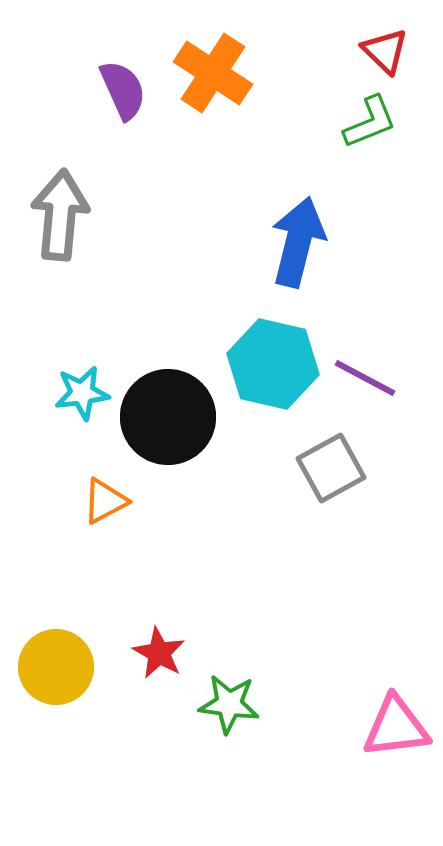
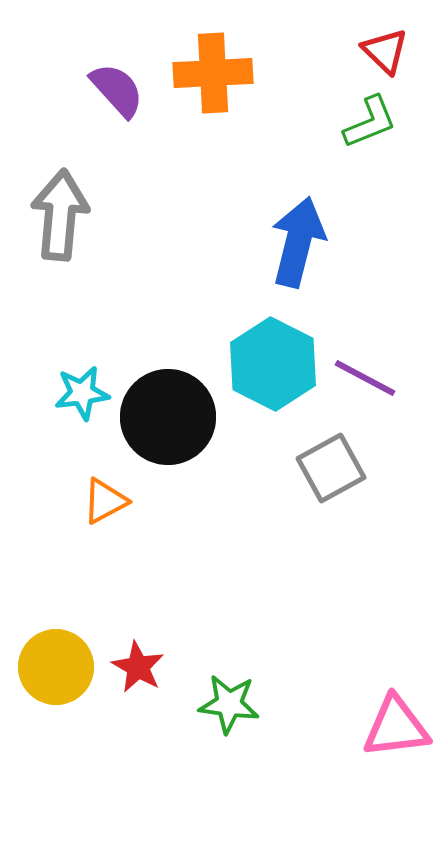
orange cross: rotated 36 degrees counterclockwise
purple semicircle: moved 6 px left; rotated 18 degrees counterclockwise
cyan hexagon: rotated 14 degrees clockwise
red star: moved 21 px left, 14 px down
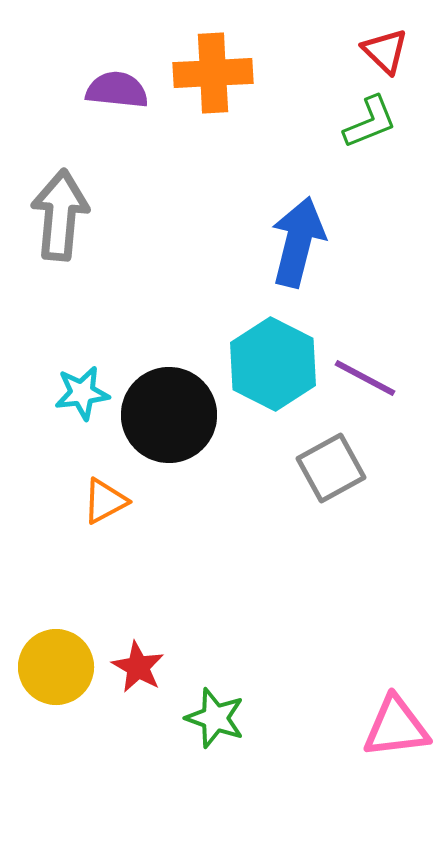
purple semicircle: rotated 42 degrees counterclockwise
black circle: moved 1 px right, 2 px up
green star: moved 14 px left, 14 px down; rotated 12 degrees clockwise
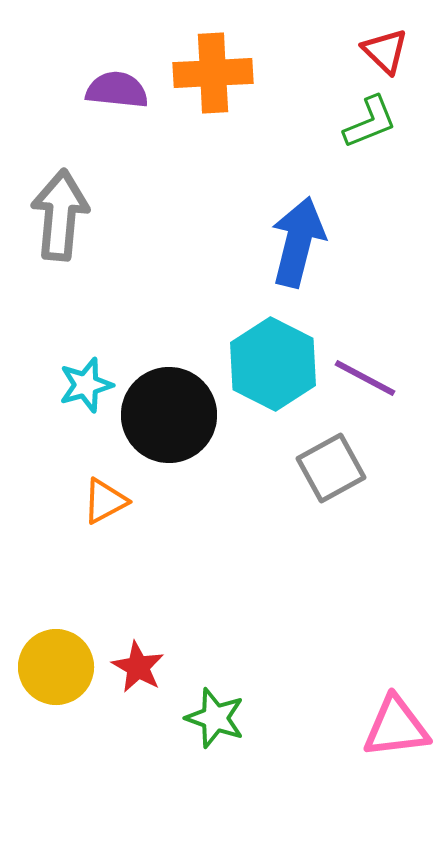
cyan star: moved 4 px right, 8 px up; rotated 8 degrees counterclockwise
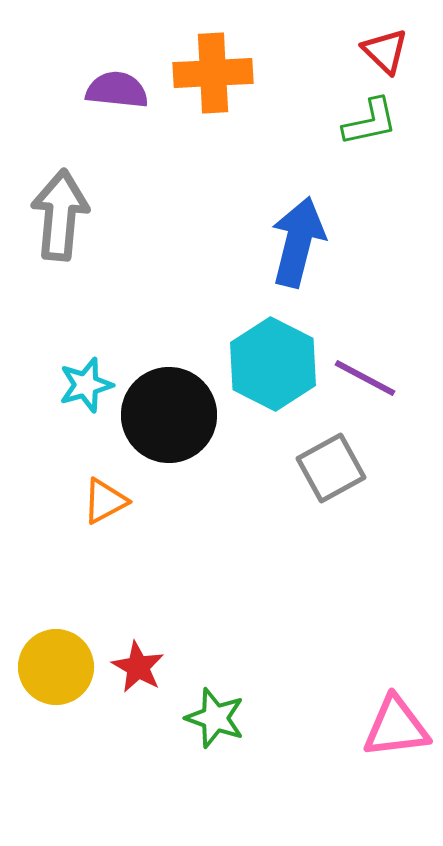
green L-shape: rotated 10 degrees clockwise
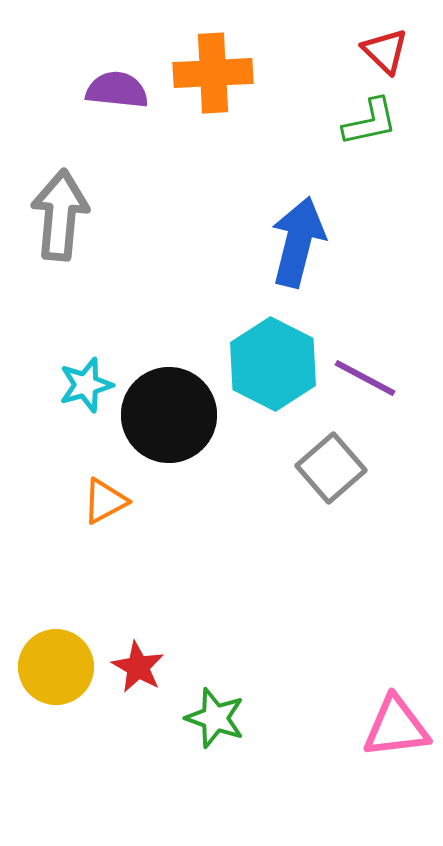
gray square: rotated 12 degrees counterclockwise
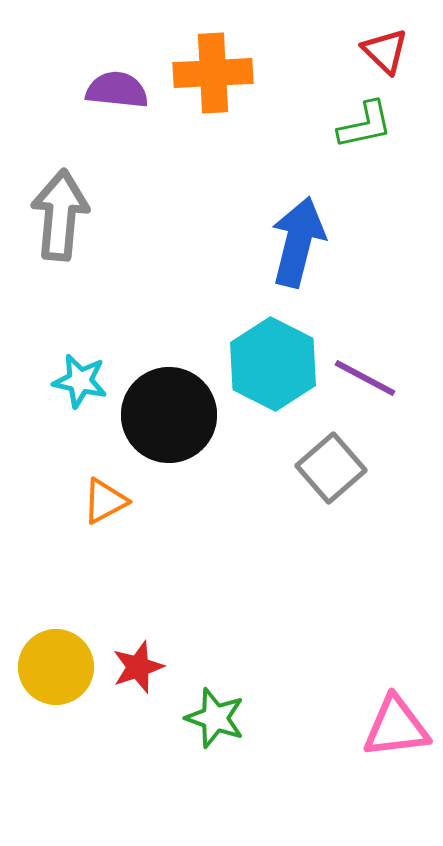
green L-shape: moved 5 px left, 3 px down
cyan star: moved 6 px left, 4 px up; rotated 28 degrees clockwise
red star: rotated 24 degrees clockwise
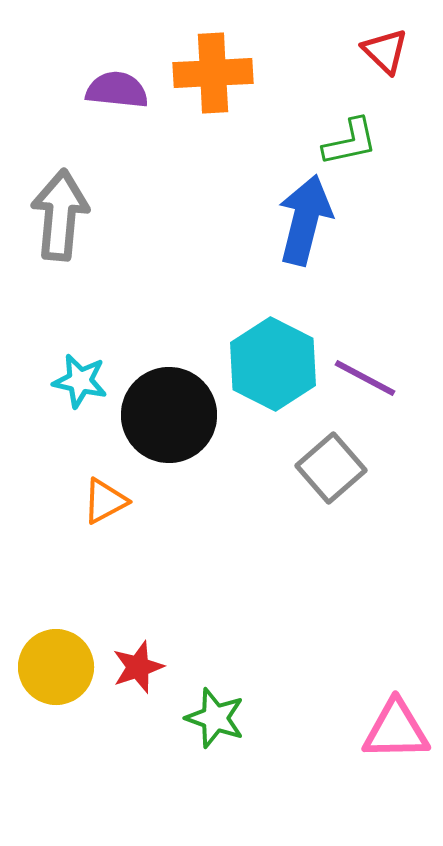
green L-shape: moved 15 px left, 17 px down
blue arrow: moved 7 px right, 22 px up
pink triangle: moved 3 px down; rotated 6 degrees clockwise
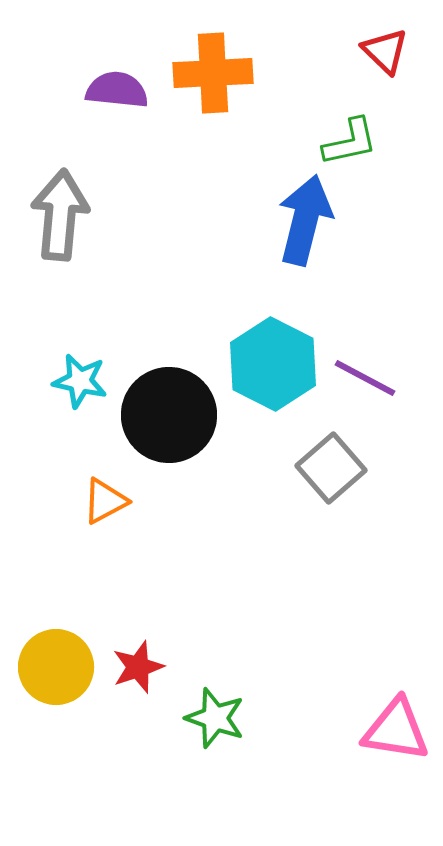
pink triangle: rotated 10 degrees clockwise
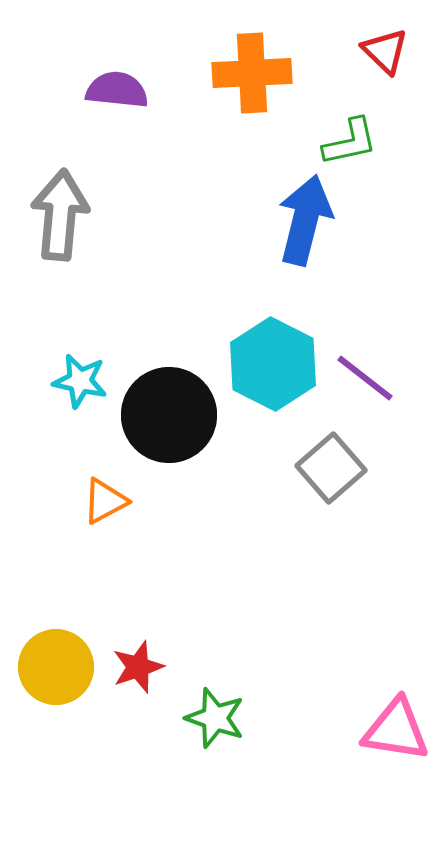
orange cross: moved 39 px right
purple line: rotated 10 degrees clockwise
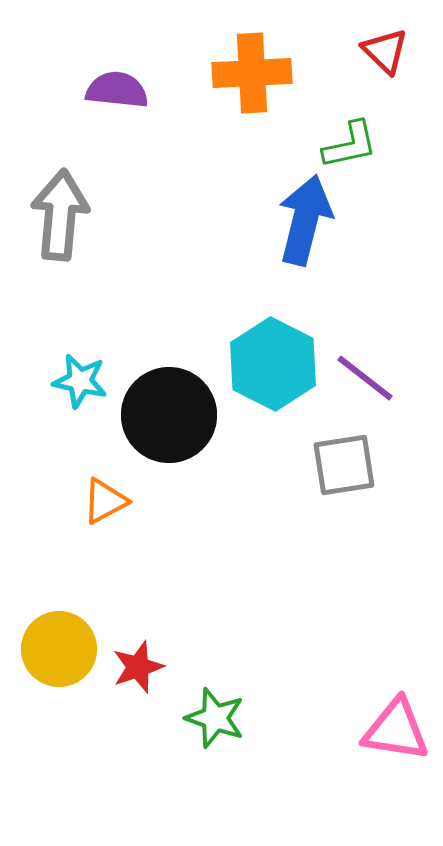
green L-shape: moved 3 px down
gray square: moved 13 px right, 3 px up; rotated 32 degrees clockwise
yellow circle: moved 3 px right, 18 px up
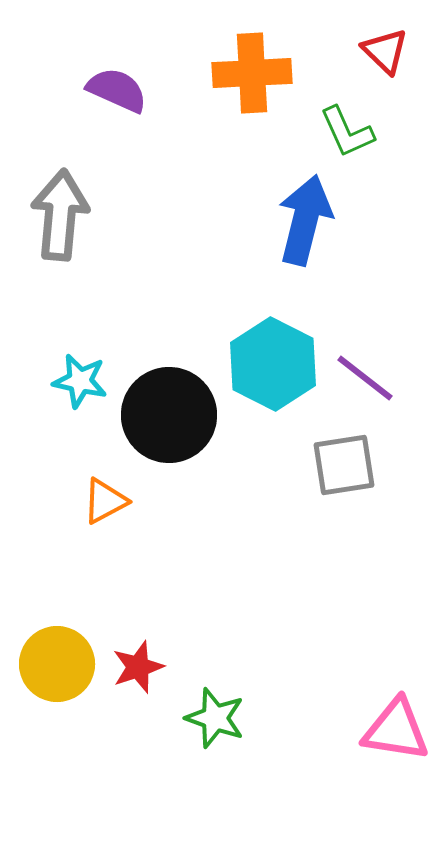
purple semicircle: rotated 18 degrees clockwise
green L-shape: moved 3 px left, 13 px up; rotated 78 degrees clockwise
yellow circle: moved 2 px left, 15 px down
